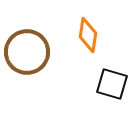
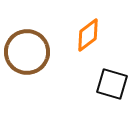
orange diamond: rotated 44 degrees clockwise
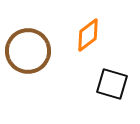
brown circle: moved 1 px right, 1 px up
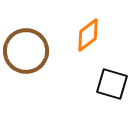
brown circle: moved 2 px left
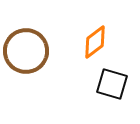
orange diamond: moved 7 px right, 7 px down
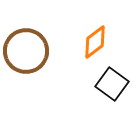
black square: rotated 20 degrees clockwise
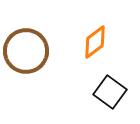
black square: moved 2 px left, 8 px down
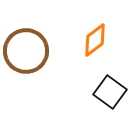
orange diamond: moved 2 px up
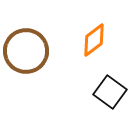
orange diamond: moved 1 px left
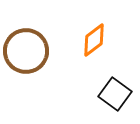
black square: moved 5 px right, 2 px down
